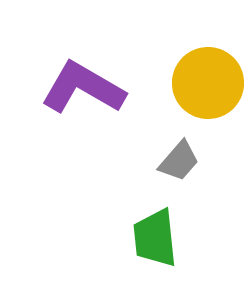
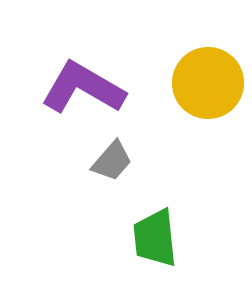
gray trapezoid: moved 67 px left
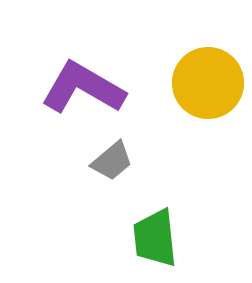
gray trapezoid: rotated 9 degrees clockwise
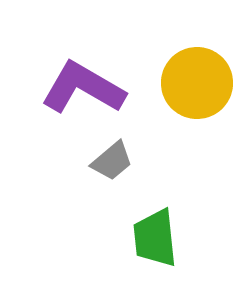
yellow circle: moved 11 px left
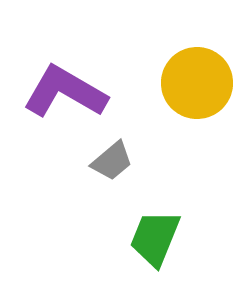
purple L-shape: moved 18 px left, 4 px down
green trapezoid: rotated 28 degrees clockwise
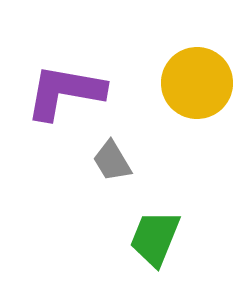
purple L-shape: rotated 20 degrees counterclockwise
gray trapezoid: rotated 99 degrees clockwise
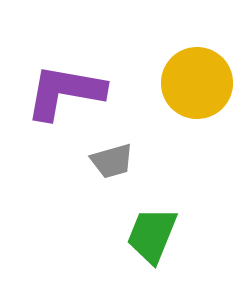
gray trapezoid: rotated 75 degrees counterclockwise
green trapezoid: moved 3 px left, 3 px up
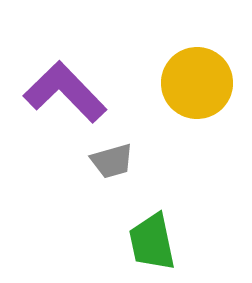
purple L-shape: rotated 36 degrees clockwise
green trapezoid: moved 7 px down; rotated 34 degrees counterclockwise
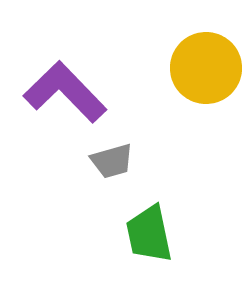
yellow circle: moved 9 px right, 15 px up
green trapezoid: moved 3 px left, 8 px up
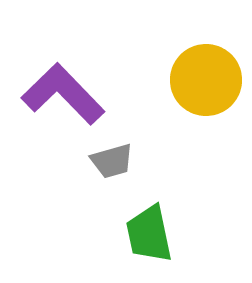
yellow circle: moved 12 px down
purple L-shape: moved 2 px left, 2 px down
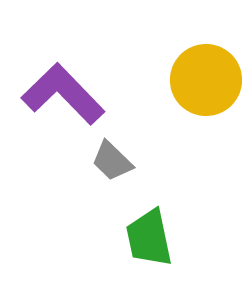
gray trapezoid: rotated 60 degrees clockwise
green trapezoid: moved 4 px down
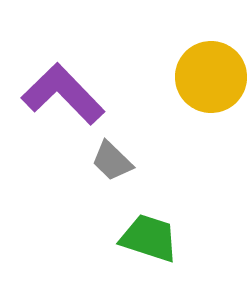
yellow circle: moved 5 px right, 3 px up
green trapezoid: rotated 120 degrees clockwise
